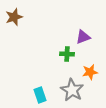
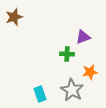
cyan rectangle: moved 1 px up
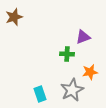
gray star: rotated 15 degrees clockwise
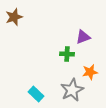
cyan rectangle: moved 4 px left; rotated 28 degrees counterclockwise
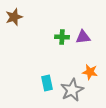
purple triangle: rotated 14 degrees clockwise
green cross: moved 5 px left, 17 px up
orange star: rotated 21 degrees clockwise
cyan rectangle: moved 11 px right, 11 px up; rotated 35 degrees clockwise
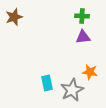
green cross: moved 20 px right, 21 px up
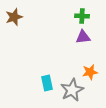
orange star: rotated 21 degrees counterclockwise
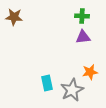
brown star: rotated 24 degrees clockwise
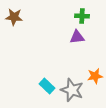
purple triangle: moved 6 px left
orange star: moved 5 px right, 4 px down
cyan rectangle: moved 3 px down; rotated 35 degrees counterclockwise
gray star: rotated 25 degrees counterclockwise
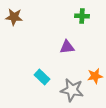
purple triangle: moved 10 px left, 10 px down
cyan rectangle: moved 5 px left, 9 px up
gray star: rotated 10 degrees counterclockwise
